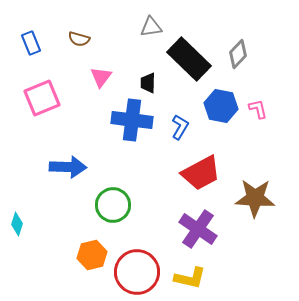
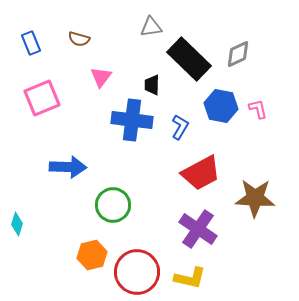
gray diamond: rotated 20 degrees clockwise
black trapezoid: moved 4 px right, 2 px down
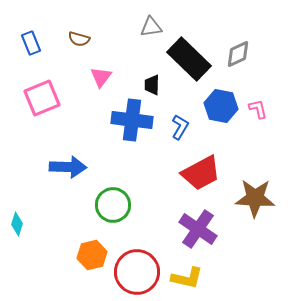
yellow L-shape: moved 3 px left
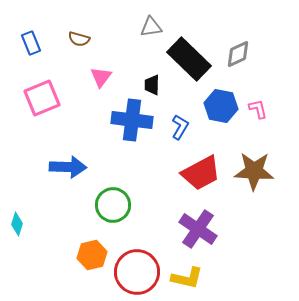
brown star: moved 1 px left, 27 px up
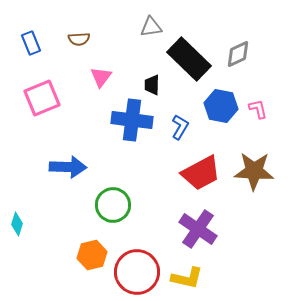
brown semicircle: rotated 20 degrees counterclockwise
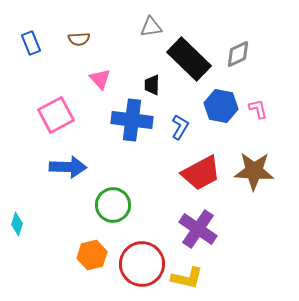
pink triangle: moved 1 px left, 2 px down; rotated 20 degrees counterclockwise
pink square: moved 14 px right, 17 px down; rotated 6 degrees counterclockwise
red circle: moved 5 px right, 8 px up
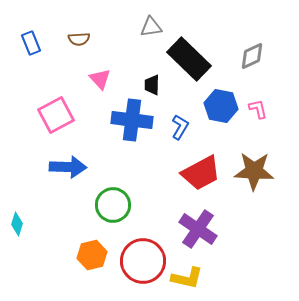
gray diamond: moved 14 px right, 2 px down
red circle: moved 1 px right, 3 px up
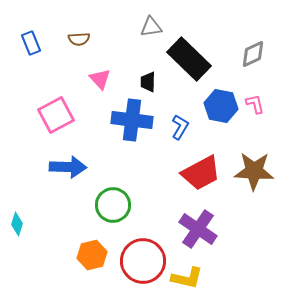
gray diamond: moved 1 px right, 2 px up
black trapezoid: moved 4 px left, 3 px up
pink L-shape: moved 3 px left, 5 px up
